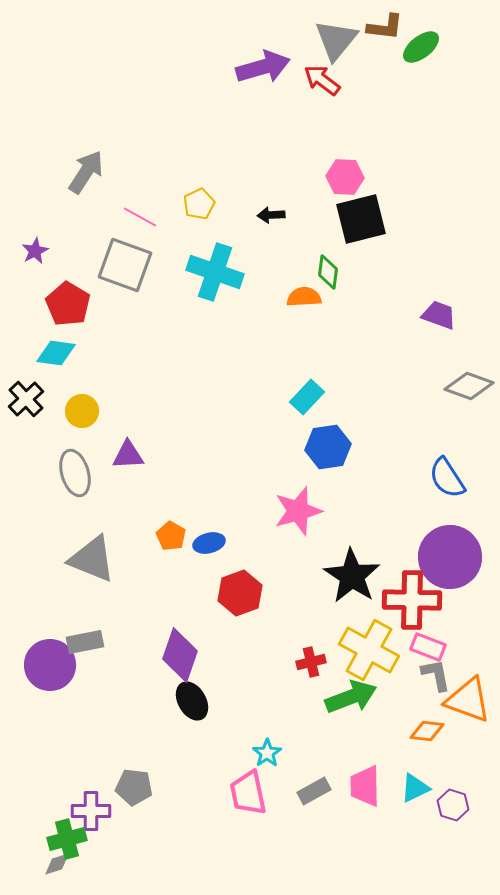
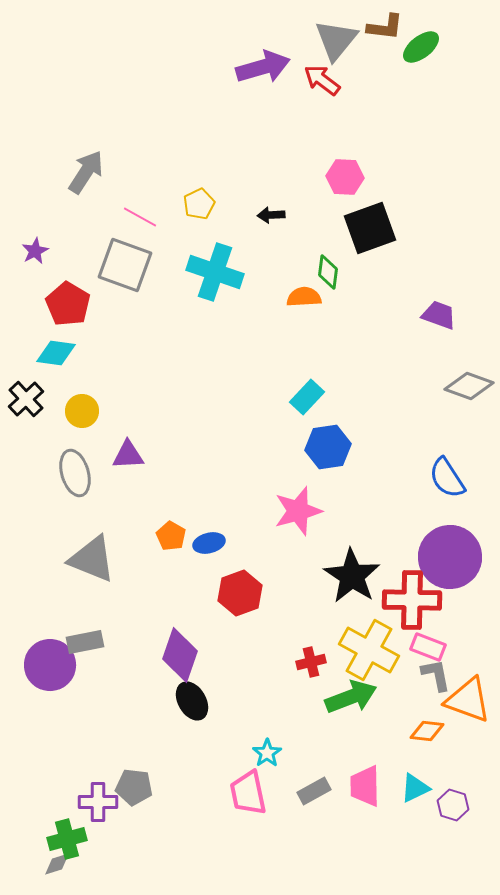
black square at (361, 219): moved 9 px right, 9 px down; rotated 6 degrees counterclockwise
purple cross at (91, 811): moved 7 px right, 9 px up
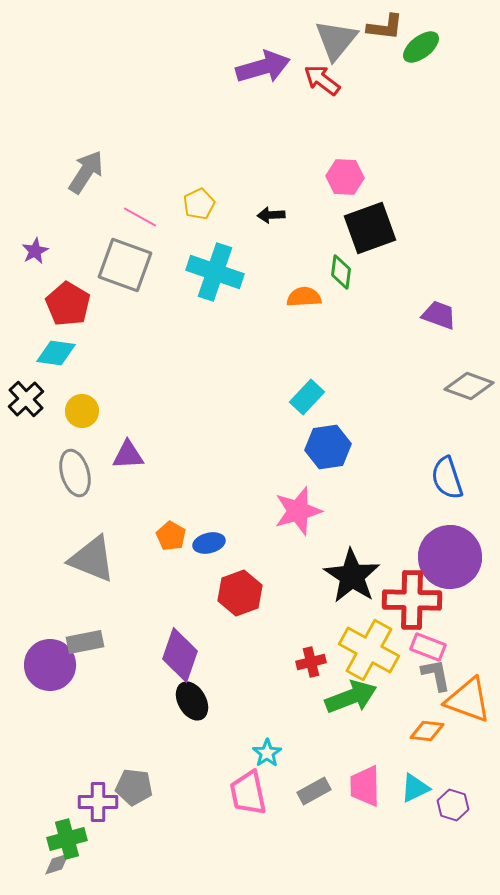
green diamond at (328, 272): moved 13 px right
blue semicircle at (447, 478): rotated 15 degrees clockwise
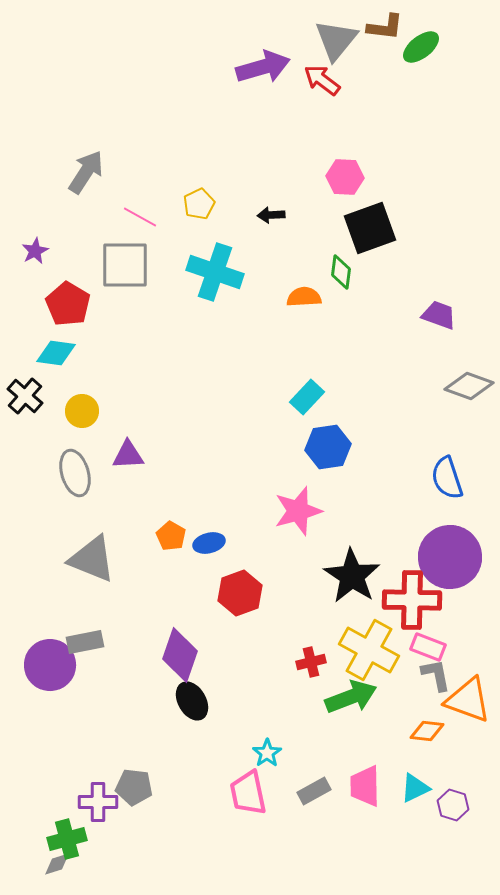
gray square at (125, 265): rotated 20 degrees counterclockwise
black cross at (26, 399): moved 1 px left, 3 px up; rotated 6 degrees counterclockwise
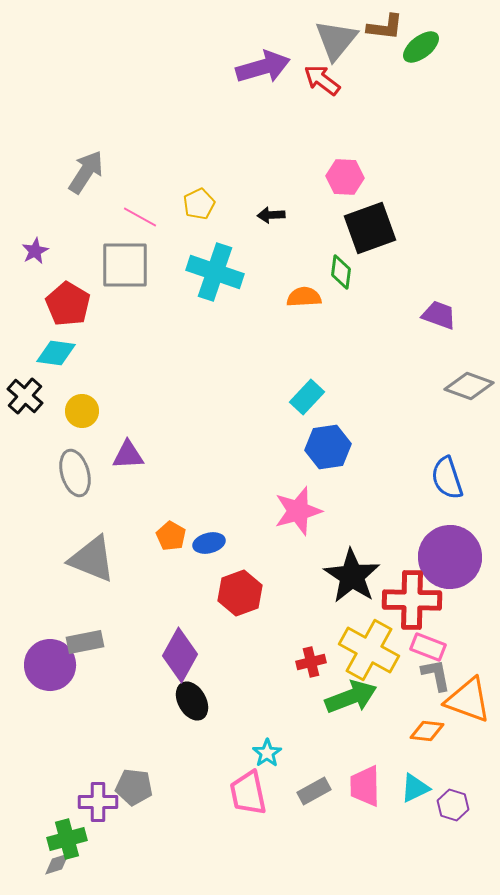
purple diamond at (180, 655): rotated 10 degrees clockwise
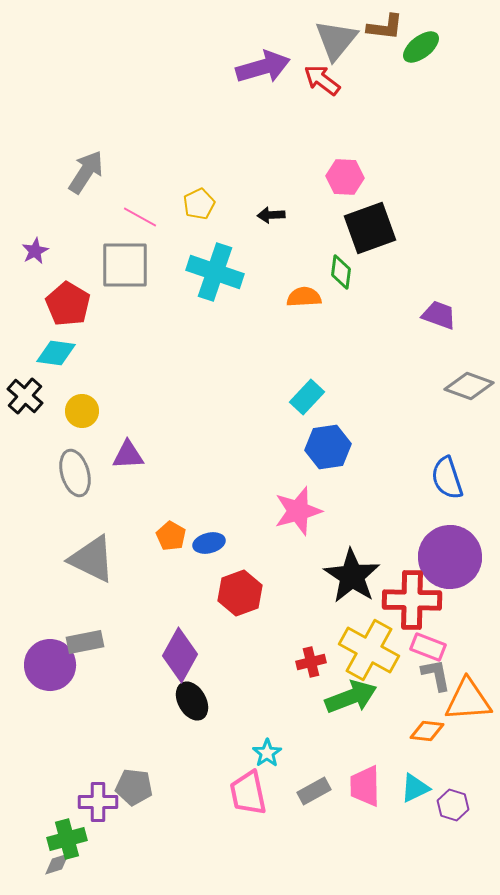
gray triangle at (92, 559): rotated 4 degrees clockwise
orange triangle at (468, 700): rotated 24 degrees counterclockwise
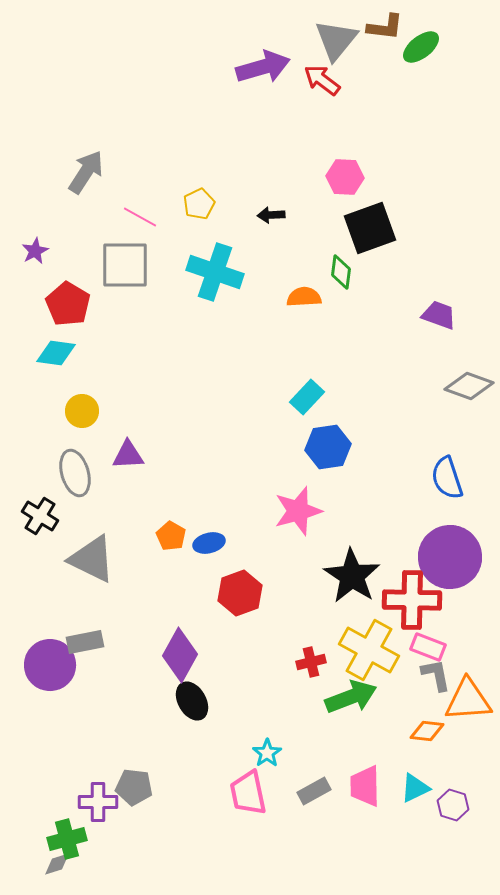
black cross at (25, 396): moved 15 px right, 120 px down; rotated 9 degrees counterclockwise
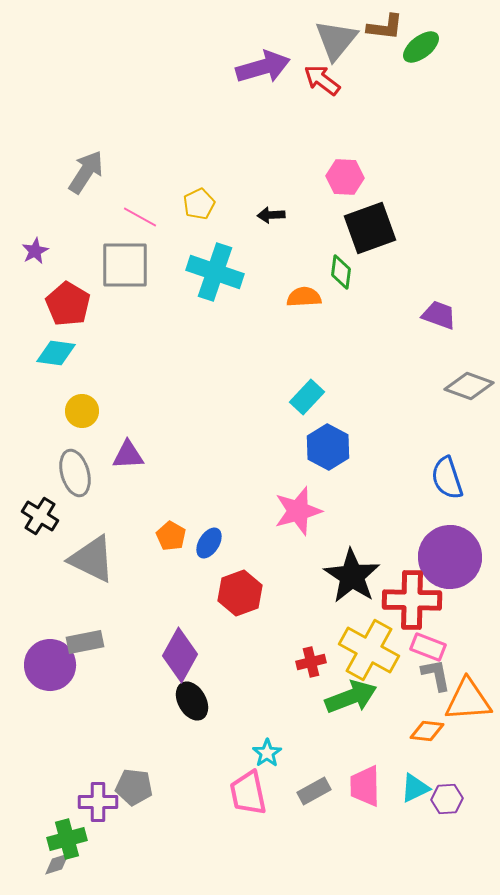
blue hexagon at (328, 447): rotated 24 degrees counterclockwise
blue ellipse at (209, 543): rotated 44 degrees counterclockwise
purple hexagon at (453, 805): moved 6 px left, 6 px up; rotated 20 degrees counterclockwise
